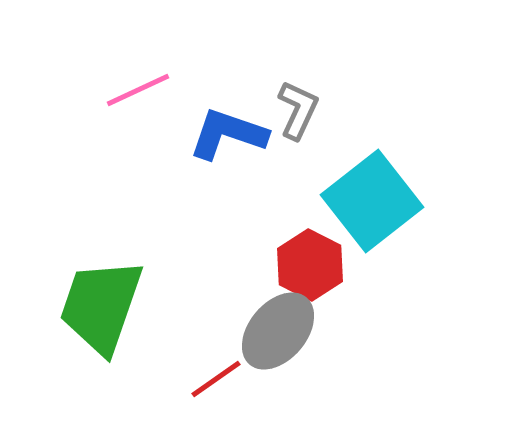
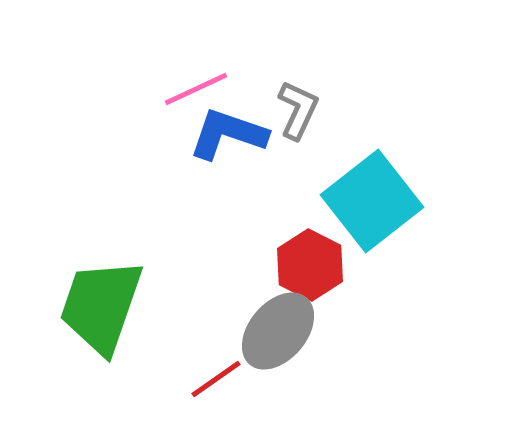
pink line: moved 58 px right, 1 px up
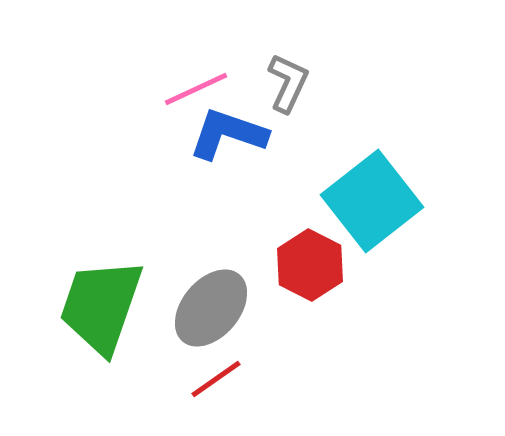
gray L-shape: moved 10 px left, 27 px up
gray ellipse: moved 67 px left, 23 px up
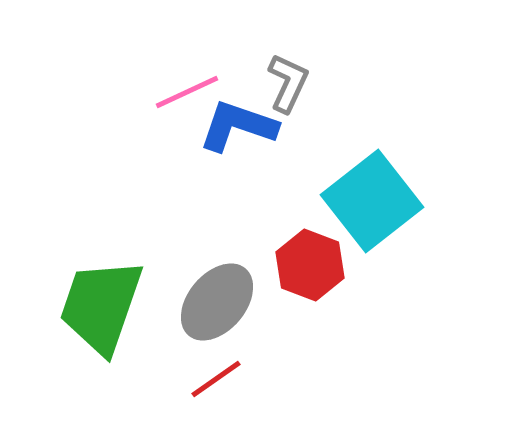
pink line: moved 9 px left, 3 px down
blue L-shape: moved 10 px right, 8 px up
red hexagon: rotated 6 degrees counterclockwise
gray ellipse: moved 6 px right, 6 px up
